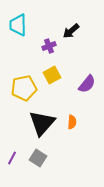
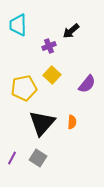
yellow square: rotated 18 degrees counterclockwise
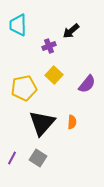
yellow square: moved 2 px right
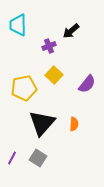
orange semicircle: moved 2 px right, 2 px down
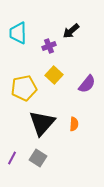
cyan trapezoid: moved 8 px down
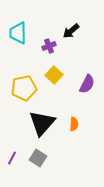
purple semicircle: rotated 12 degrees counterclockwise
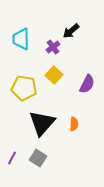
cyan trapezoid: moved 3 px right, 6 px down
purple cross: moved 4 px right, 1 px down; rotated 16 degrees counterclockwise
yellow pentagon: rotated 20 degrees clockwise
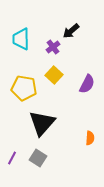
orange semicircle: moved 16 px right, 14 px down
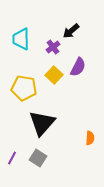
purple semicircle: moved 9 px left, 17 px up
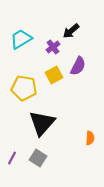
cyan trapezoid: rotated 60 degrees clockwise
purple semicircle: moved 1 px up
yellow square: rotated 18 degrees clockwise
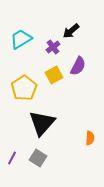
yellow pentagon: rotated 30 degrees clockwise
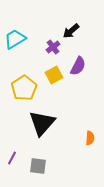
cyan trapezoid: moved 6 px left
gray square: moved 8 px down; rotated 24 degrees counterclockwise
